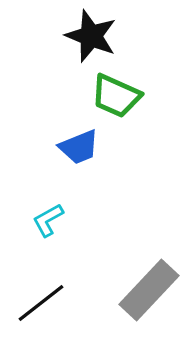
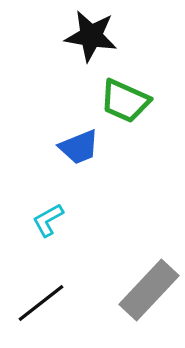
black star: rotated 12 degrees counterclockwise
green trapezoid: moved 9 px right, 5 px down
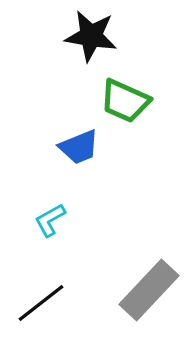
cyan L-shape: moved 2 px right
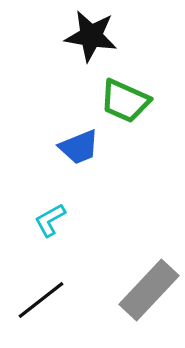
black line: moved 3 px up
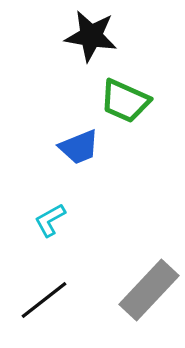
black line: moved 3 px right
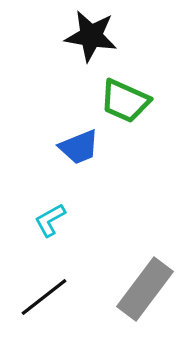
gray rectangle: moved 4 px left, 1 px up; rotated 6 degrees counterclockwise
black line: moved 3 px up
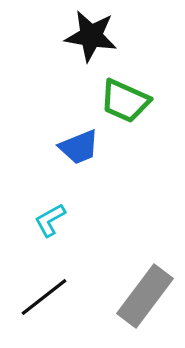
gray rectangle: moved 7 px down
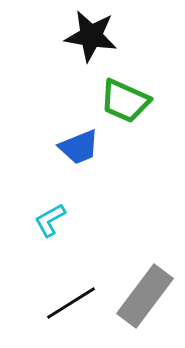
black line: moved 27 px right, 6 px down; rotated 6 degrees clockwise
